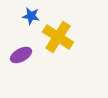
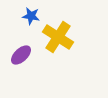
purple ellipse: rotated 15 degrees counterclockwise
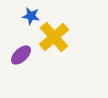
yellow cross: moved 4 px left; rotated 16 degrees clockwise
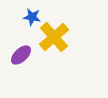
blue star: moved 1 px right, 1 px down
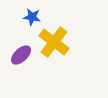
yellow cross: moved 5 px down; rotated 12 degrees counterclockwise
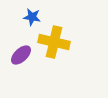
yellow cross: rotated 24 degrees counterclockwise
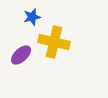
blue star: rotated 24 degrees counterclockwise
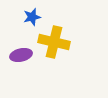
purple ellipse: rotated 30 degrees clockwise
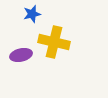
blue star: moved 3 px up
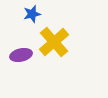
yellow cross: rotated 36 degrees clockwise
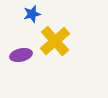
yellow cross: moved 1 px right, 1 px up
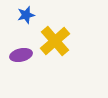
blue star: moved 6 px left, 1 px down
